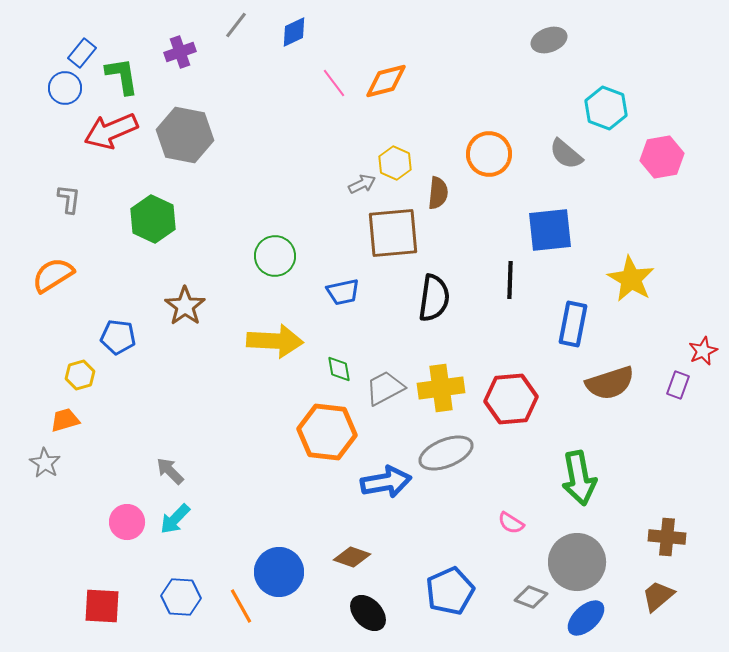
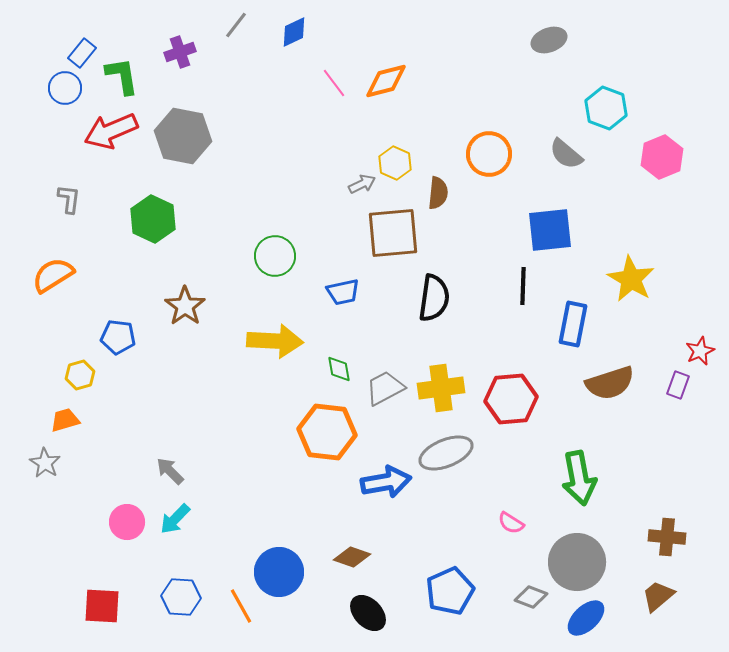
gray hexagon at (185, 135): moved 2 px left, 1 px down
pink hexagon at (662, 157): rotated 12 degrees counterclockwise
black line at (510, 280): moved 13 px right, 6 px down
red star at (703, 351): moved 3 px left
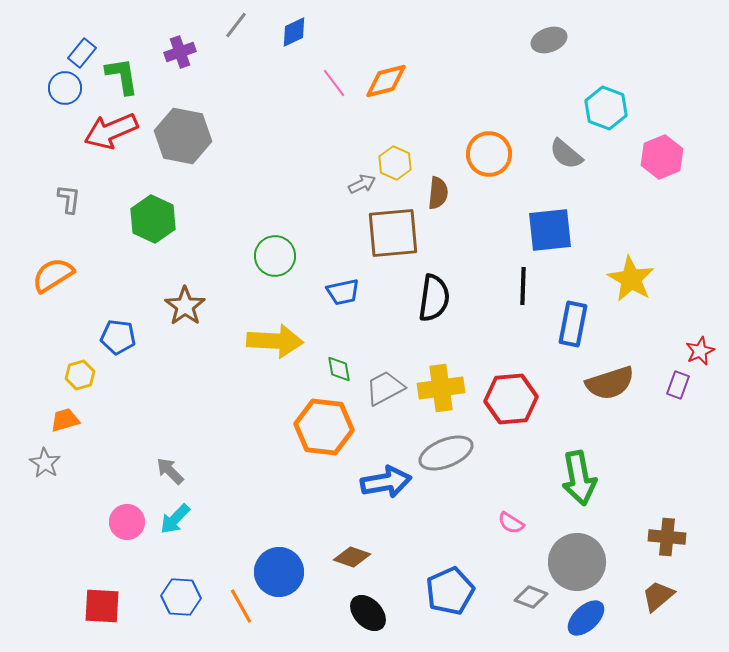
orange hexagon at (327, 432): moved 3 px left, 5 px up
